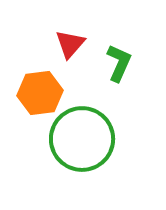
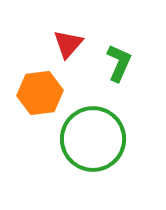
red triangle: moved 2 px left
green circle: moved 11 px right
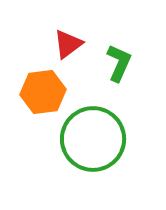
red triangle: rotated 12 degrees clockwise
orange hexagon: moved 3 px right, 1 px up
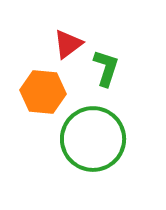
green L-shape: moved 13 px left, 5 px down; rotated 6 degrees counterclockwise
orange hexagon: rotated 12 degrees clockwise
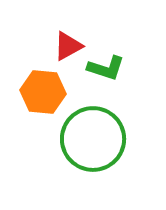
red triangle: moved 2 px down; rotated 8 degrees clockwise
green L-shape: rotated 90 degrees clockwise
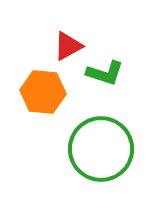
green L-shape: moved 1 px left, 5 px down
green circle: moved 8 px right, 10 px down
